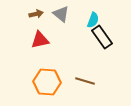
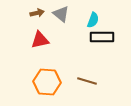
brown arrow: moved 1 px right, 1 px up
black rectangle: rotated 55 degrees counterclockwise
brown line: moved 2 px right
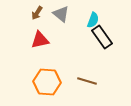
brown arrow: rotated 136 degrees clockwise
black rectangle: rotated 55 degrees clockwise
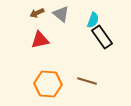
brown arrow: rotated 32 degrees clockwise
orange hexagon: moved 1 px right, 2 px down
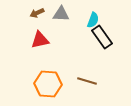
gray triangle: rotated 36 degrees counterclockwise
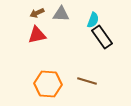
red triangle: moved 3 px left, 5 px up
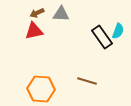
cyan semicircle: moved 25 px right, 11 px down
red triangle: moved 3 px left, 4 px up
orange hexagon: moved 7 px left, 5 px down
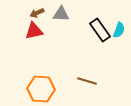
cyan semicircle: moved 1 px right, 1 px up
black rectangle: moved 2 px left, 7 px up
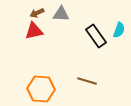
black rectangle: moved 4 px left, 6 px down
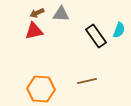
brown line: rotated 30 degrees counterclockwise
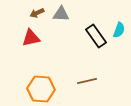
red triangle: moved 3 px left, 7 px down
